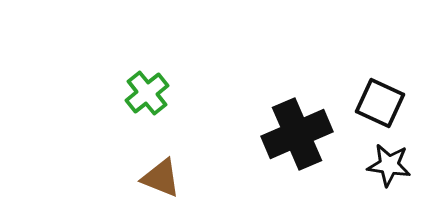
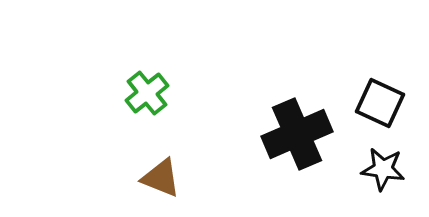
black star: moved 6 px left, 4 px down
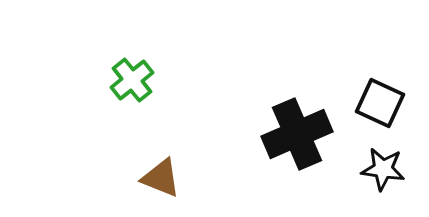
green cross: moved 15 px left, 13 px up
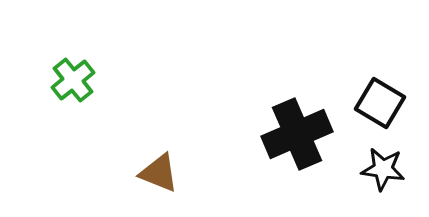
green cross: moved 59 px left
black square: rotated 6 degrees clockwise
brown triangle: moved 2 px left, 5 px up
